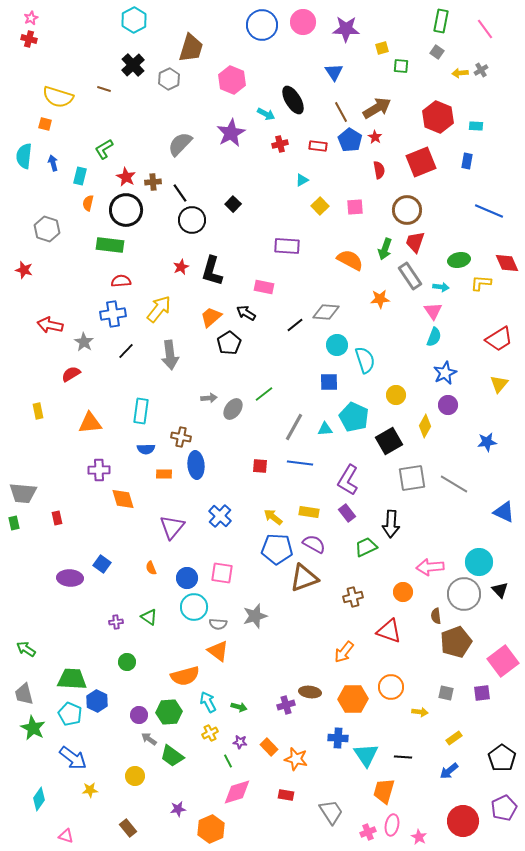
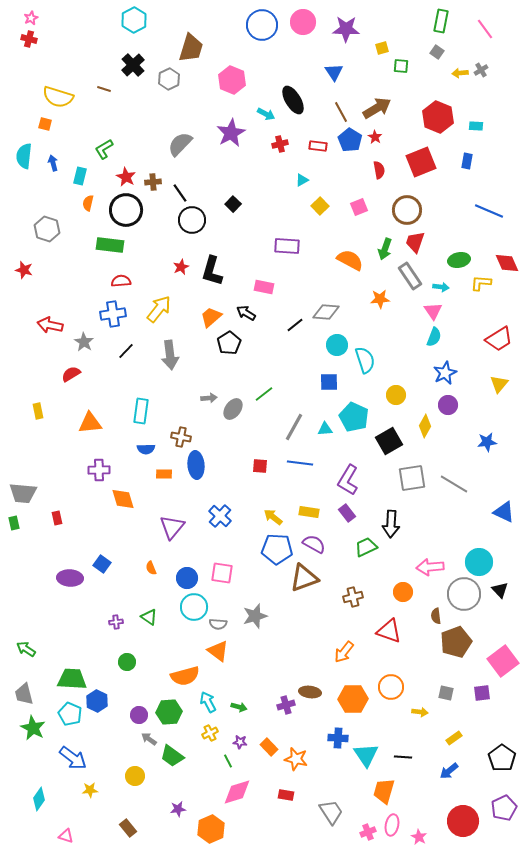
pink square at (355, 207): moved 4 px right; rotated 18 degrees counterclockwise
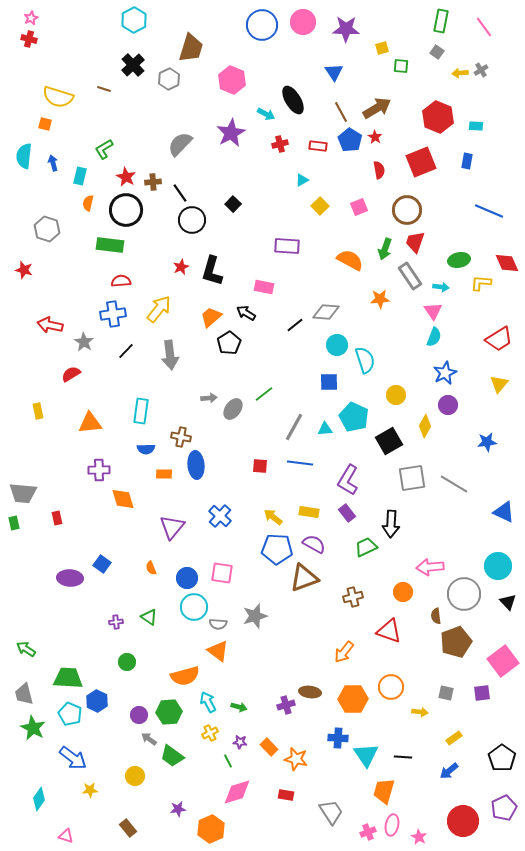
pink line at (485, 29): moved 1 px left, 2 px up
cyan circle at (479, 562): moved 19 px right, 4 px down
black triangle at (500, 590): moved 8 px right, 12 px down
green trapezoid at (72, 679): moved 4 px left, 1 px up
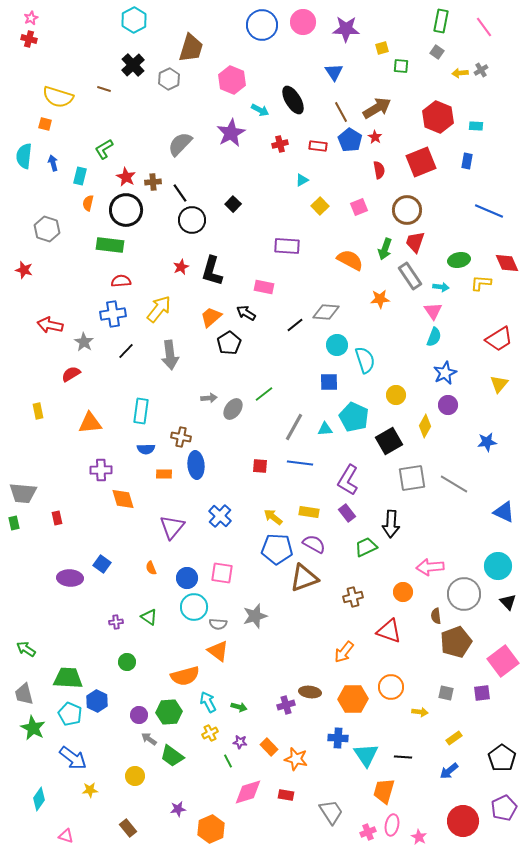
cyan arrow at (266, 114): moved 6 px left, 4 px up
purple cross at (99, 470): moved 2 px right
pink diamond at (237, 792): moved 11 px right
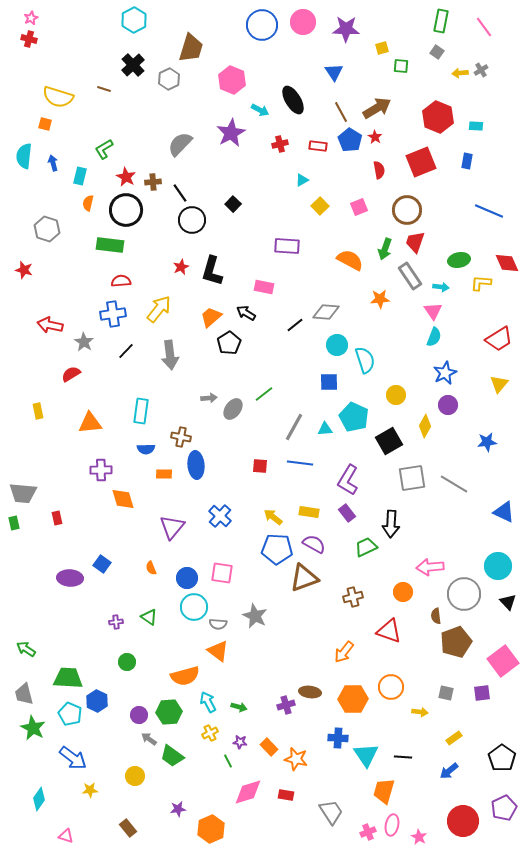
gray star at (255, 616): rotated 30 degrees counterclockwise
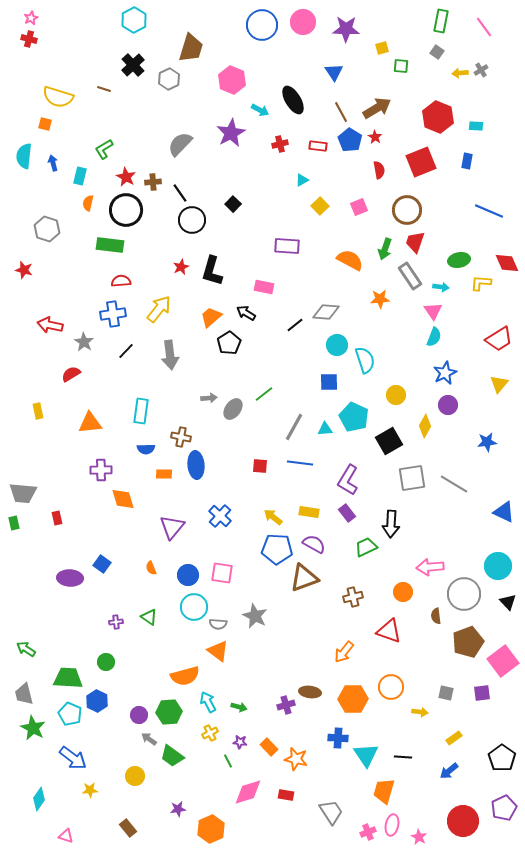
blue circle at (187, 578): moved 1 px right, 3 px up
brown pentagon at (456, 642): moved 12 px right
green circle at (127, 662): moved 21 px left
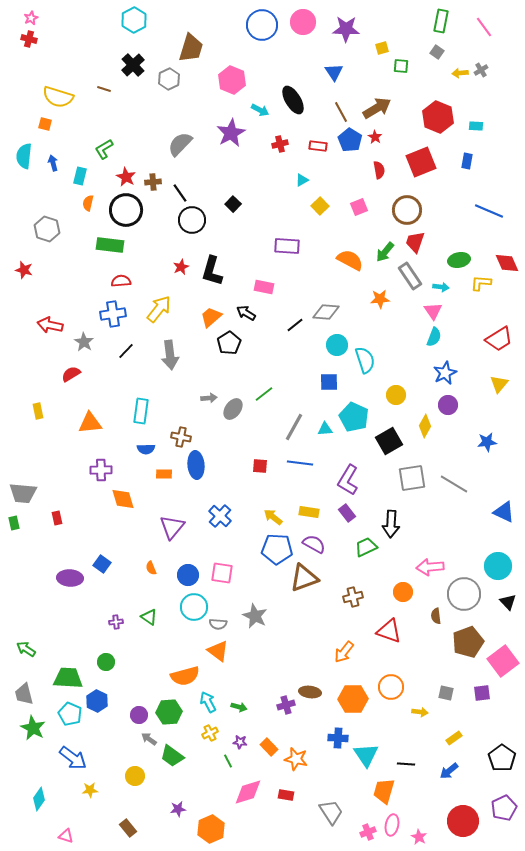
green arrow at (385, 249): moved 3 px down; rotated 20 degrees clockwise
black line at (403, 757): moved 3 px right, 7 px down
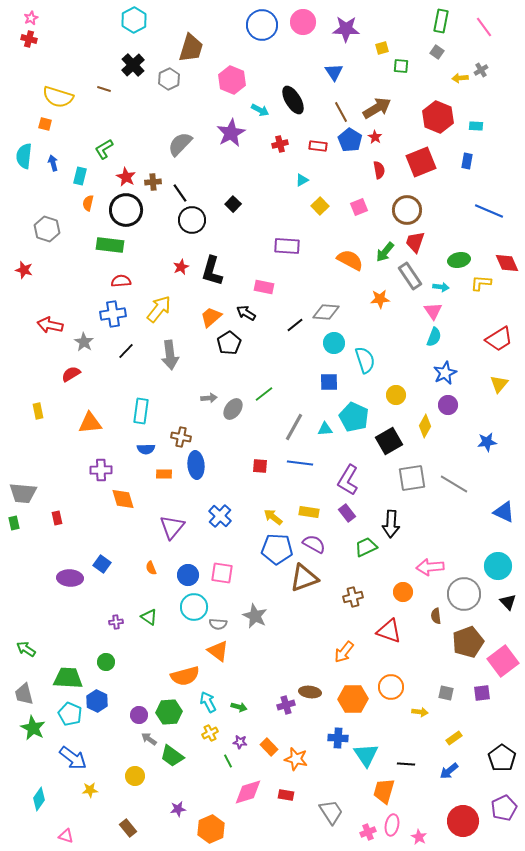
yellow arrow at (460, 73): moved 5 px down
cyan circle at (337, 345): moved 3 px left, 2 px up
